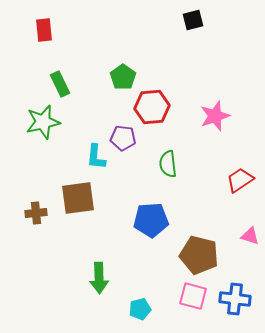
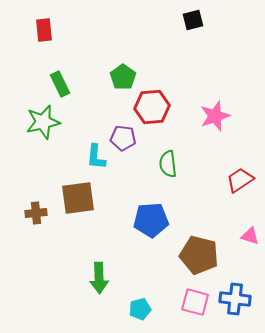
pink square: moved 2 px right, 6 px down
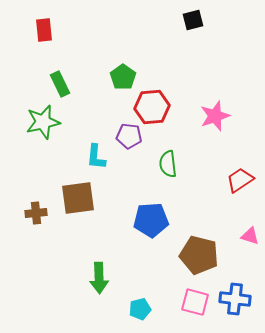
purple pentagon: moved 6 px right, 2 px up
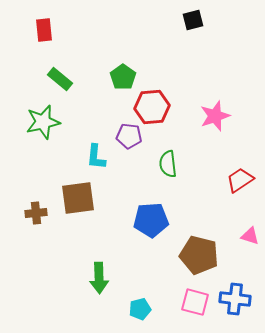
green rectangle: moved 5 px up; rotated 25 degrees counterclockwise
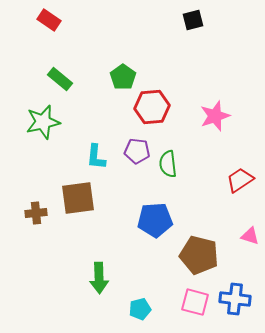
red rectangle: moved 5 px right, 10 px up; rotated 50 degrees counterclockwise
purple pentagon: moved 8 px right, 15 px down
blue pentagon: moved 4 px right
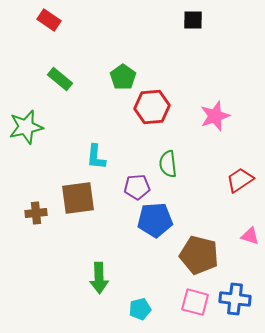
black square: rotated 15 degrees clockwise
green star: moved 17 px left, 5 px down
purple pentagon: moved 36 px down; rotated 10 degrees counterclockwise
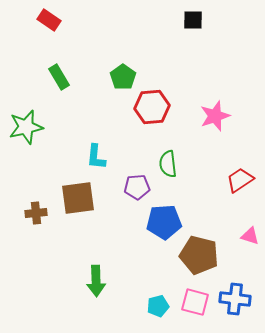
green rectangle: moved 1 px left, 2 px up; rotated 20 degrees clockwise
blue pentagon: moved 9 px right, 2 px down
green arrow: moved 3 px left, 3 px down
cyan pentagon: moved 18 px right, 3 px up
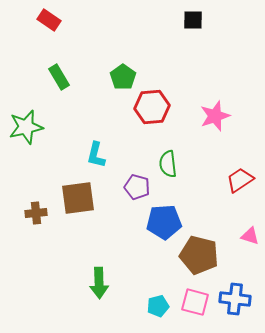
cyan L-shape: moved 2 px up; rotated 8 degrees clockwise
purple pentagon: rotated 20 degrees clockwise
green arrow: moved 3 px right, 2 px down
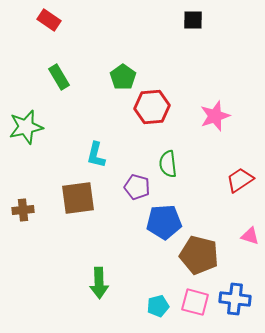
brown cross: moved 13 px left, 3 px up
